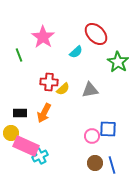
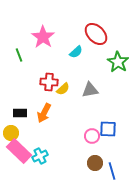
pink rectangle: moved 7 px left, 5 px down; rotated 20 degrees clockwise
blue line: moved 6 px down
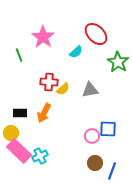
blue line: rotated 36 degrees clockwise
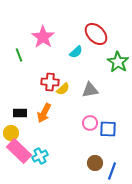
red cross: moved 1 px right
pink circle: moved 2 px left, 13 px up
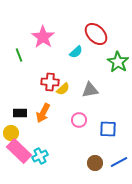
orange arrow: moved 1 px left
pink circle: moved 11 px left, 3 px up
blue line: moved 7 px right, 9 px up; rotated 42 degrees clockwise
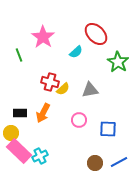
red cross: rotated 12 degrees clockwise
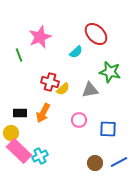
pink star: moved 3 px left; rotated 15 degrees clockwise
green star: moved 8 px left, 10 px down; rotated 20 degrees counterclockwise
